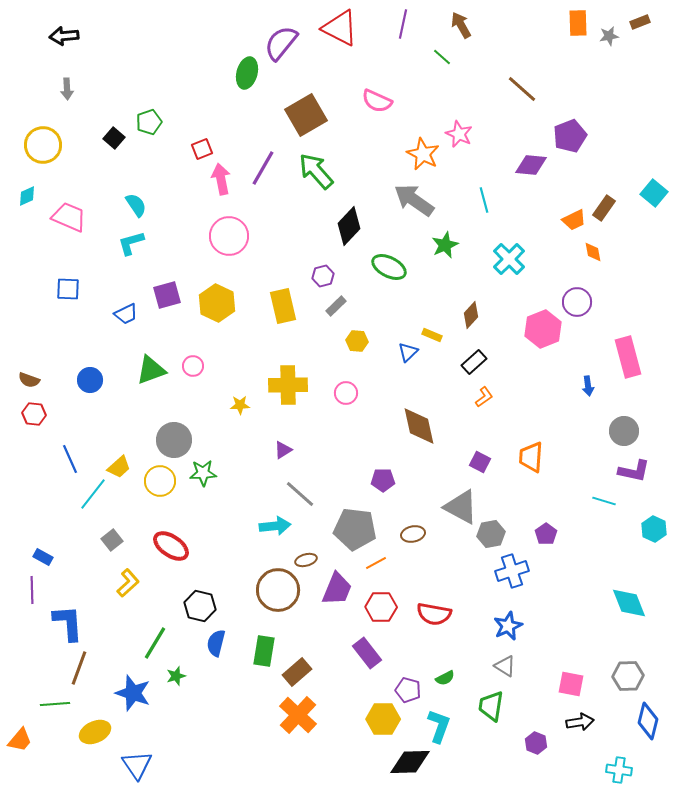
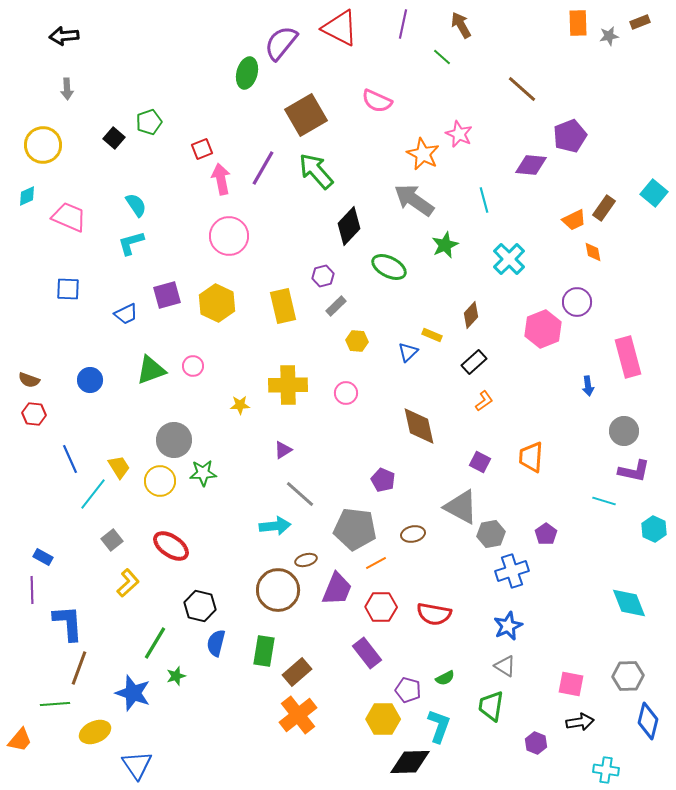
orange L-shape at (484, 397): moved 4 px down
yellow trapezoid at (119, 467): rotated 80 degrees counterclockwise
purple pentagon at (383, 480): rotated 25 degrees clockwise
orange cross at (298, 715): rotated 9 degrees clockwise
cyan cross at (619, 770): moved 13 px left
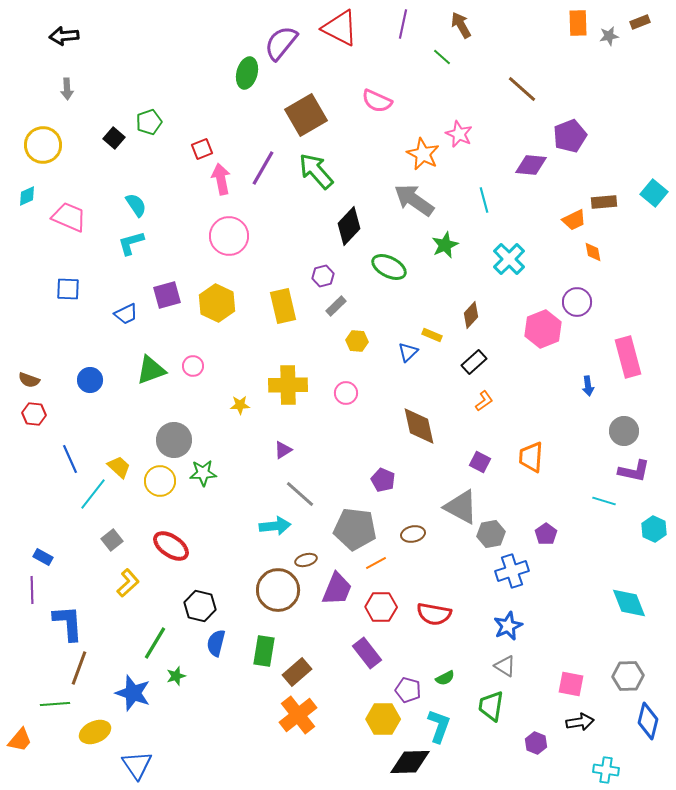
brown rectangle at (604, 208): moved 6 px up; rotated 50 degrees clockwise
yellow trapezoid at (119, 467): rotated 15 degrees counterclockwise
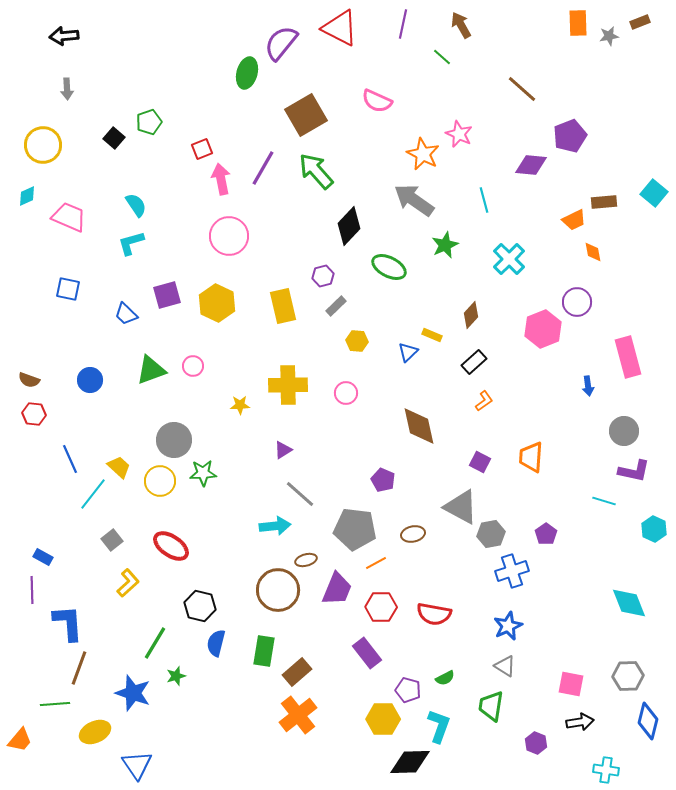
blue square at (68, 289): rotated 10 degrees clockwise
blue trapezoid at (126, 314): rotated 70 degrees clockwise
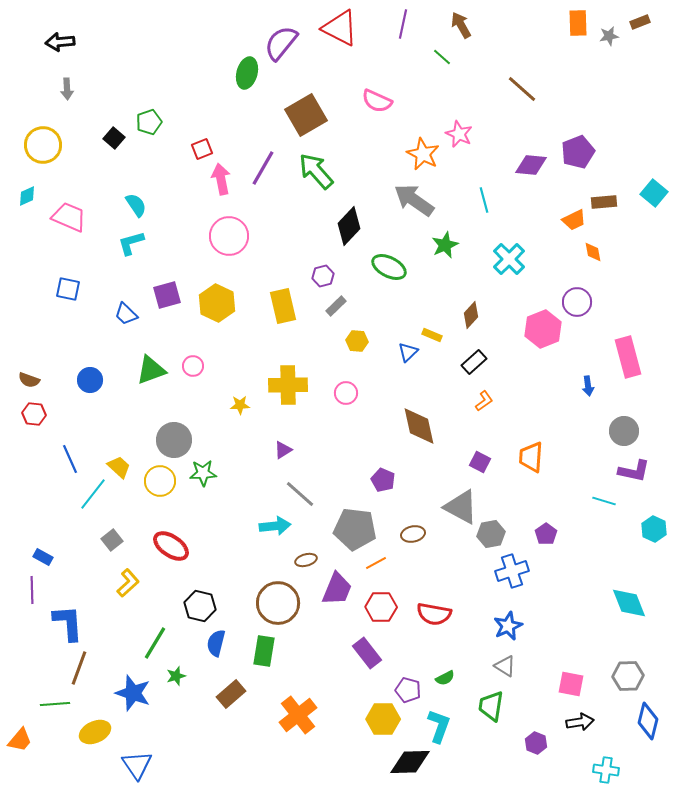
black arrow at (64, 36): moved 4 px left, 6 px down
purple pentagon at (570, 136): moved 8 px right, 16 px down
brown circle at (278, 590): moved 13 px down
brown rectangle at (297, 672): moved 66 px left, 22 px down
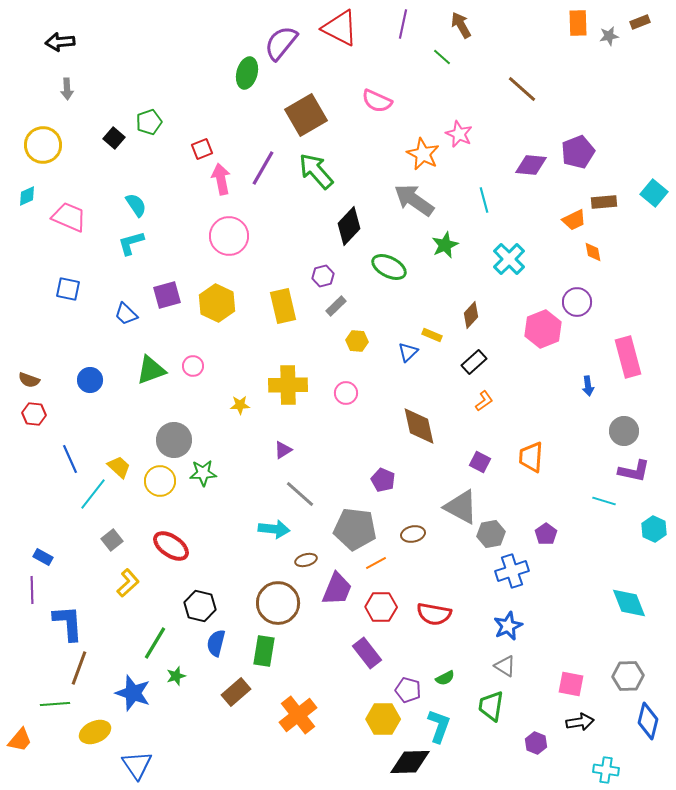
cyan arrow at (275, 526): moved 1 px left, 3 px down; rotated 12 degrees clockwise
brown rectangle at (231, 694): moved 5 px right, 2 px up
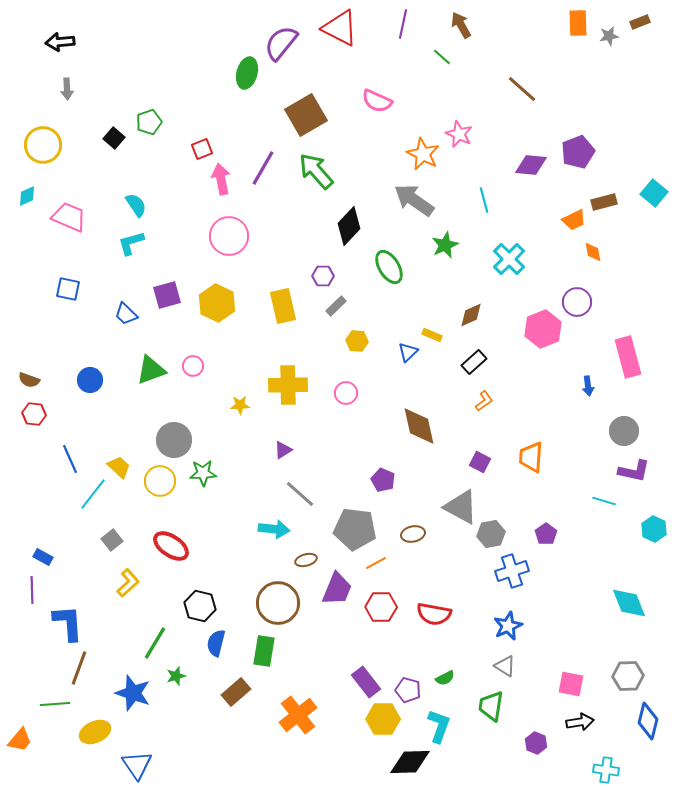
brown rectangle at (604, 202): rotated 10 degrees counterclockwise
green ellipse at (389, 267): rotated 32 degrees clockwise
purple hexagon at (323, 276): rotated 15 degrees clockwise
brown diamond at (471, 315): rotated 24 degrees clockwise
purple rectangle at (367, 653): moved 1 px left, 29 px down
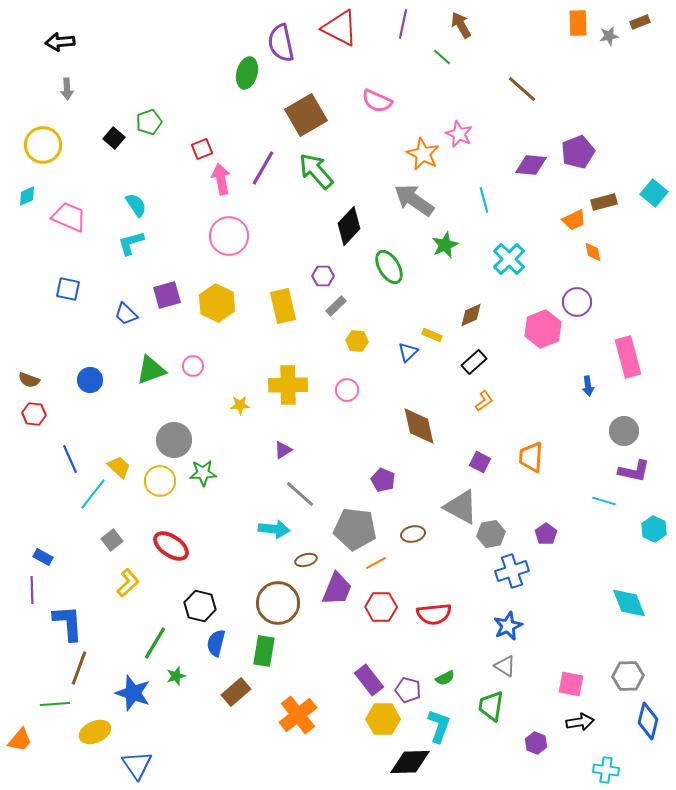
purple semicircle at (281, 43): rotated 51 degrees counterclockwise
pink circle at (346, 393): moved 1 px right, 3 px up
red semicircle at (434, 614): rotated 16 degrees counterclockwise
purple rectangle at (366, 682): moved 3 px right, 2 px up
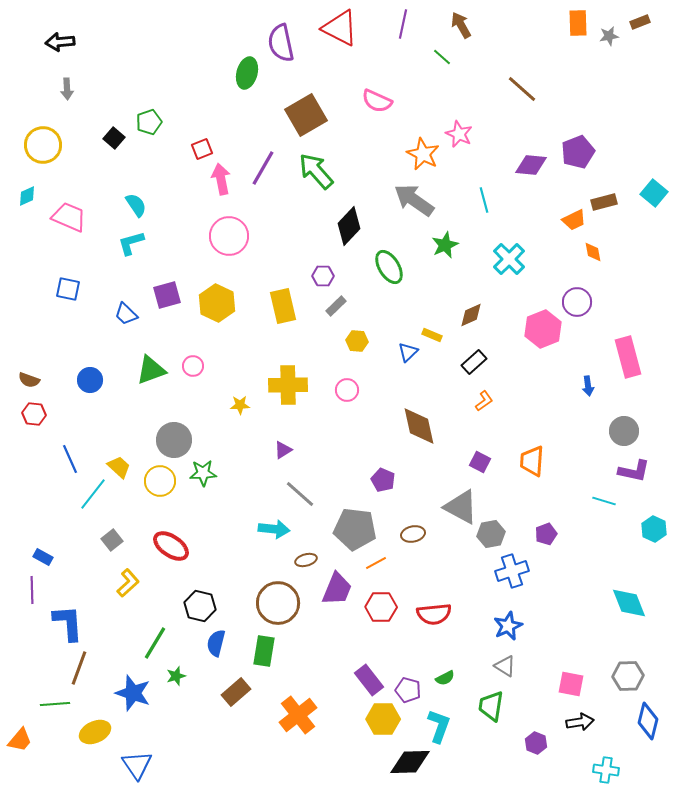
orange trapezoid at (531, 457): moved 1 px right, 4 px down
purple pentagon at (546, 534): rotated 15 degrees clockwise
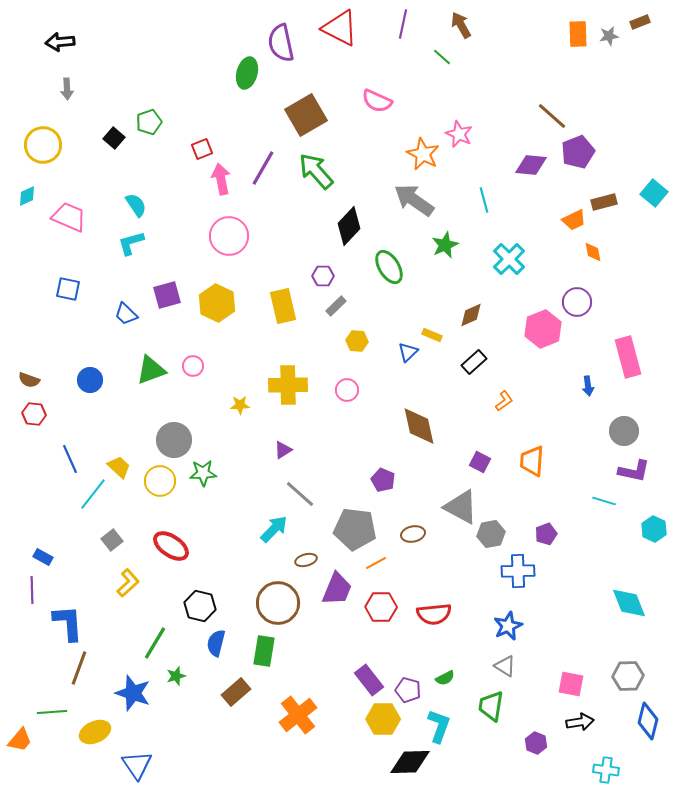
orange rectangle at (578, 23): moved 11 px down
brown line at (522, 89): moved 30 px right, 27 px down
orange L-shape at (484, 401): moved 20 px right
cyan arrow at (274, 529): rotated 52 degrees counterclockwise
blue cross at (512, 571): moved 6 px right; rotated 16 degrees clockwise
green line at (55, 704): moved 3 px left, 8 px down
